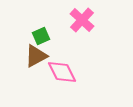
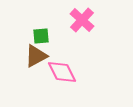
green square: rotated 18 degrees clockwise
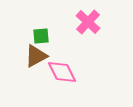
pink cross: moved 6 px right, 2 px down
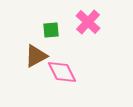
green square: moved 10 px right, 6 px up
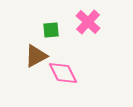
pink diamond: moved 1 px right, 1 px down
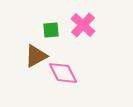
pink cross: moved 5 px left, 3 px down
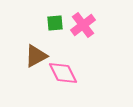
pink cross: rotated 10 degrees clockwise
green square: moved 4 px right, 7 px up
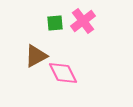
pink cross: moved 4 px up
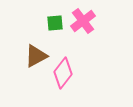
pink diamond: rotated 64 degrees clockwise
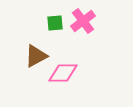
pink diamond: rotated 52 degrees clockwise
